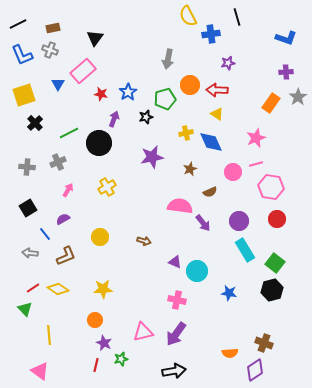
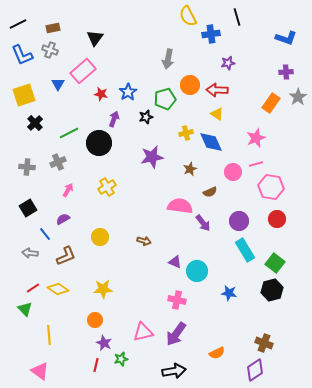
orange semicircle at (230, 353): moved 13 px left; rotated 21 degrees counterclockwise
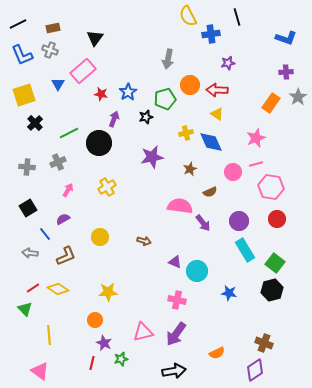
yellow star at (103, 289): moved 5 px right, 3 px down
red line at (96, 365): moved 4 px left, 2 px up
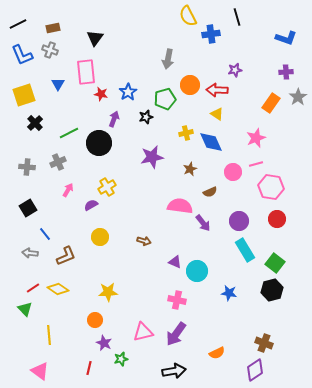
purple star at (228, 63): moved 7 px right, 7 px down
pink rectangle at (83, 71): moved 3 px right, 1 px down; rotated 55 degrees counterclockwise
purple semicircle at (63, 219): moved 28 px right, 14 px up
red line at (92, 363): moved 3 px left, 5 px down
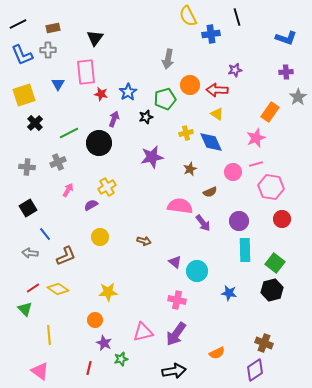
gray cross at (50, 50): moved 2 px left; rotated 21 degrees counterclockwise
orange rectangle at (271, 103): moved 1 px left, 9 px down
red circle at (277, 219): moved 5 px right
cyan rectangle at (245, 250): rotated 30 degrees clockwise
purple triangle at (175, 262): rotated 16 degrees clockwise
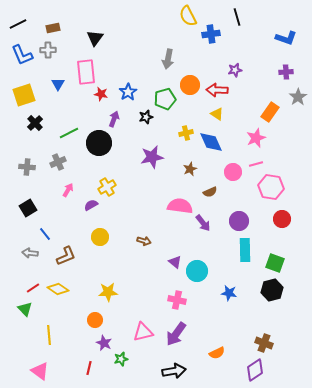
green square at (275, 263): rotated 18 degrees counterclockwise
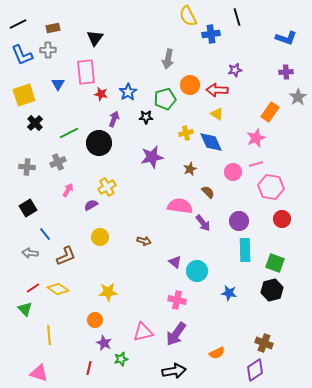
black star at (146, 117): rotated 16 degrees clockwise
brown semicircle at (210, 192): moved 2 px left; rotated 112 degrees counterclockwise
pink triangle at (40, 371): moved 1 px left, 2 px down; rotated 18 degrees counterclockwise
